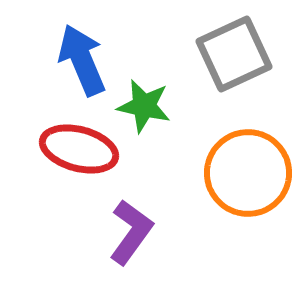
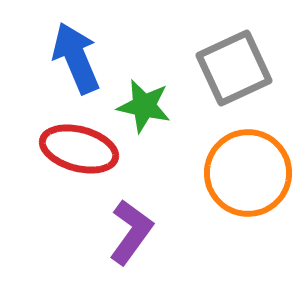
gray square: moved 14 px down
blue arrow: moved 6 px left, 2 px up
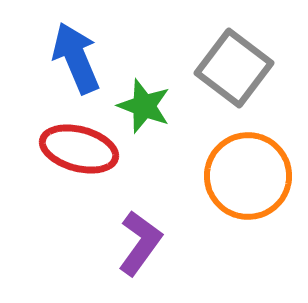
gray square: rotated 28 degrees counterclockwise
green star: rotated 8 degrees clockwise
orange circle: moved 3 px down
purple L-shape: moved 9 px right, 11 px down
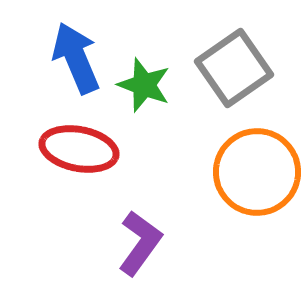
gray square: rotated 18 degrees clockwise
green star: moved 21 px up
red ellipse: rotated 4 degrees counterclockwise
orange circle: moved 9 px right, 4 px up
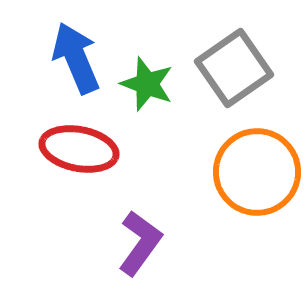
green star: moved 3 px right, 1 px up
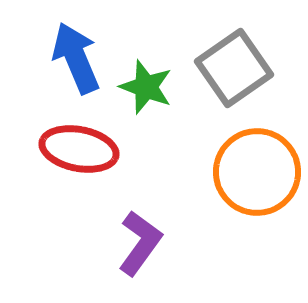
green star: moved 1 px left, 3 px down
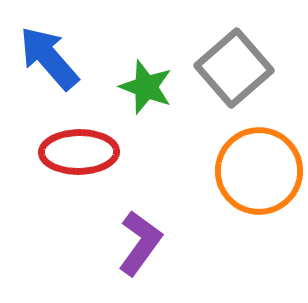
blue arrow: moved 27 px left; rotated 18 degrees counterclockwise
gray square: rotated 6 degrees counterclockwise
red ellipse: moved 3 px down; rotated 12 degrees counterclockwise
orange circle: moved 2 px right, 1 px up
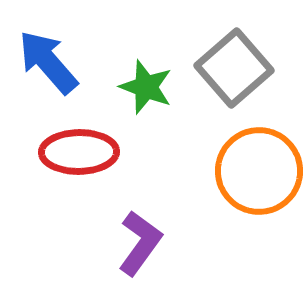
blue arrow: moved 1 px left, 4 px down
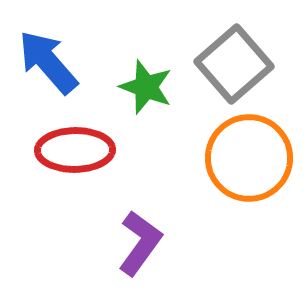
gray square: moved 4 px up
red ellipse: moved 4 px left, 2 px up
orange circle: moved 10 px left, 13 px up
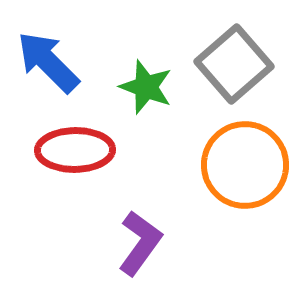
blue arrow: rotated 4 degrees counterclockwise
orange circle: moved 4 px left, 7 px down
